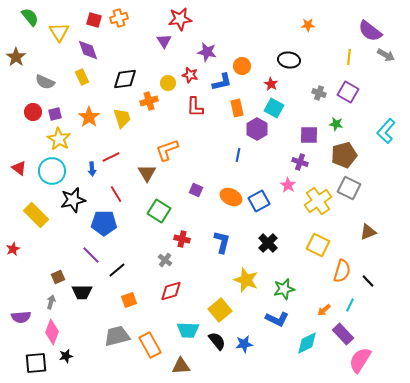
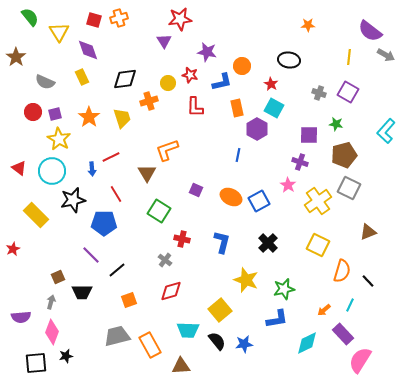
blue L-shape at (277, 319): rotated 35 degrees counterclockwise
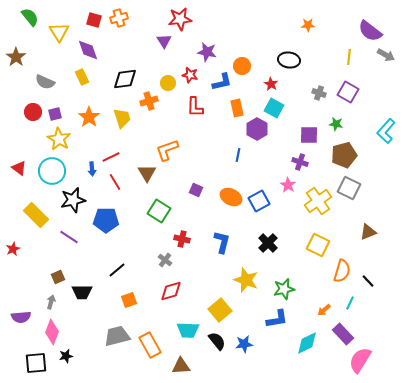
red line at (116, 194): moved 1 px left, 12 px up
blue pentagon at (104, 223): moved 2 px right, 3 px up
purple line at (91, 255): moved 22 px left, 18 px up; rotated 12 degrees counterclockwise
cyan line at (350, 305): moved 2 px up
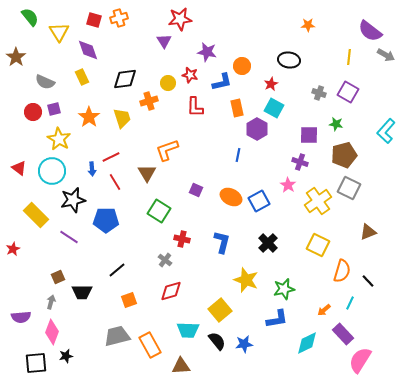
red star at (271, 84): rotated 16 degrees clockwise
purple square at (55, 114): moved 1 px left, 5 px up
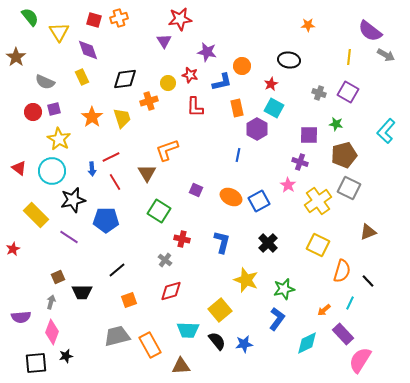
orange star at (89, 117): moved 3 px right
blue L-shape at (277, 319): rotated 45 degrees counterclockwise
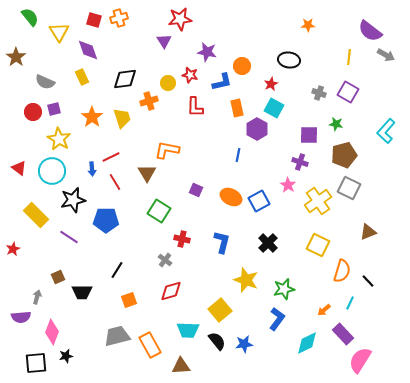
orange L-shape at (167, 150): rotated 30 degrees clockwise
black line at (117, 270): rotated 18 degrees counterclockwise
gray arrow at (51, 302): moved 14 px left, 5 px up
